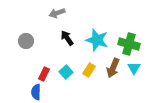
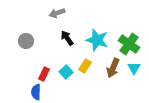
green cross: rotated 20 degrees clockwise
yellow rectangle: moved 4 px left, 4 px up
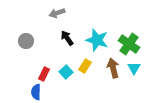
brown arrow: rotated 144 degrees clockwise
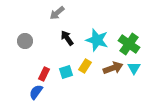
gray arrow: rotated 21 degrees counterclockwise
gray circle: moved 1 px left
brown arrow: rotated 84 degrees clockwise
cyan square: rotated 24 degrees clockwise
blue semicircle: rotated 35 degrees clockwise
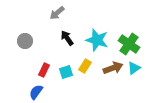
cyan triangle: rotated 24 degrees clockwise
red rectangle: moved 4 px up
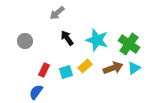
yellow rectangle: rotated 16 degrees clockwise
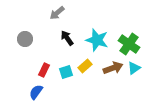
gray circle: moved 2 px up
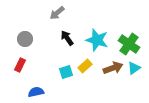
red rectangle: moved 24 px left, 5 px up
blue semicircle: rotated 42 degrees clockwise
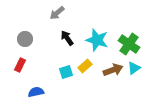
brown arrow: moved 2 px down
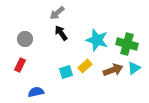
black arrow: moved 6 px left, 5 px up
green cross: moved 2 px left; rotated 20 degrees counterclockwise
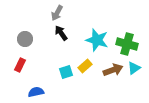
gray arrow: rotated 21 degrees counterclockwise
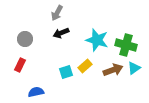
black arrow: rotated 77 degrees counterclockwise
green cross: moved 1 px left, 1 px down
